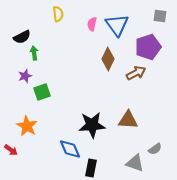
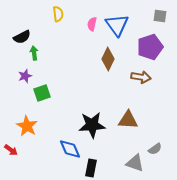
purple pentagon: moved 2 px right
brown arrow: moved 5 px right, 4 px down; rotated 36 degrees clockwise
green square: moved 1 px down
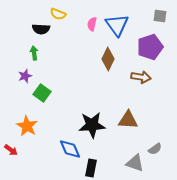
yellow semicircle: rotated 119 degrees clockwise
black semicircle: moved 19 px right, 8 px up; rotated 30 degrees clockwise
green square: rotated 36 degrees counterclockwise
